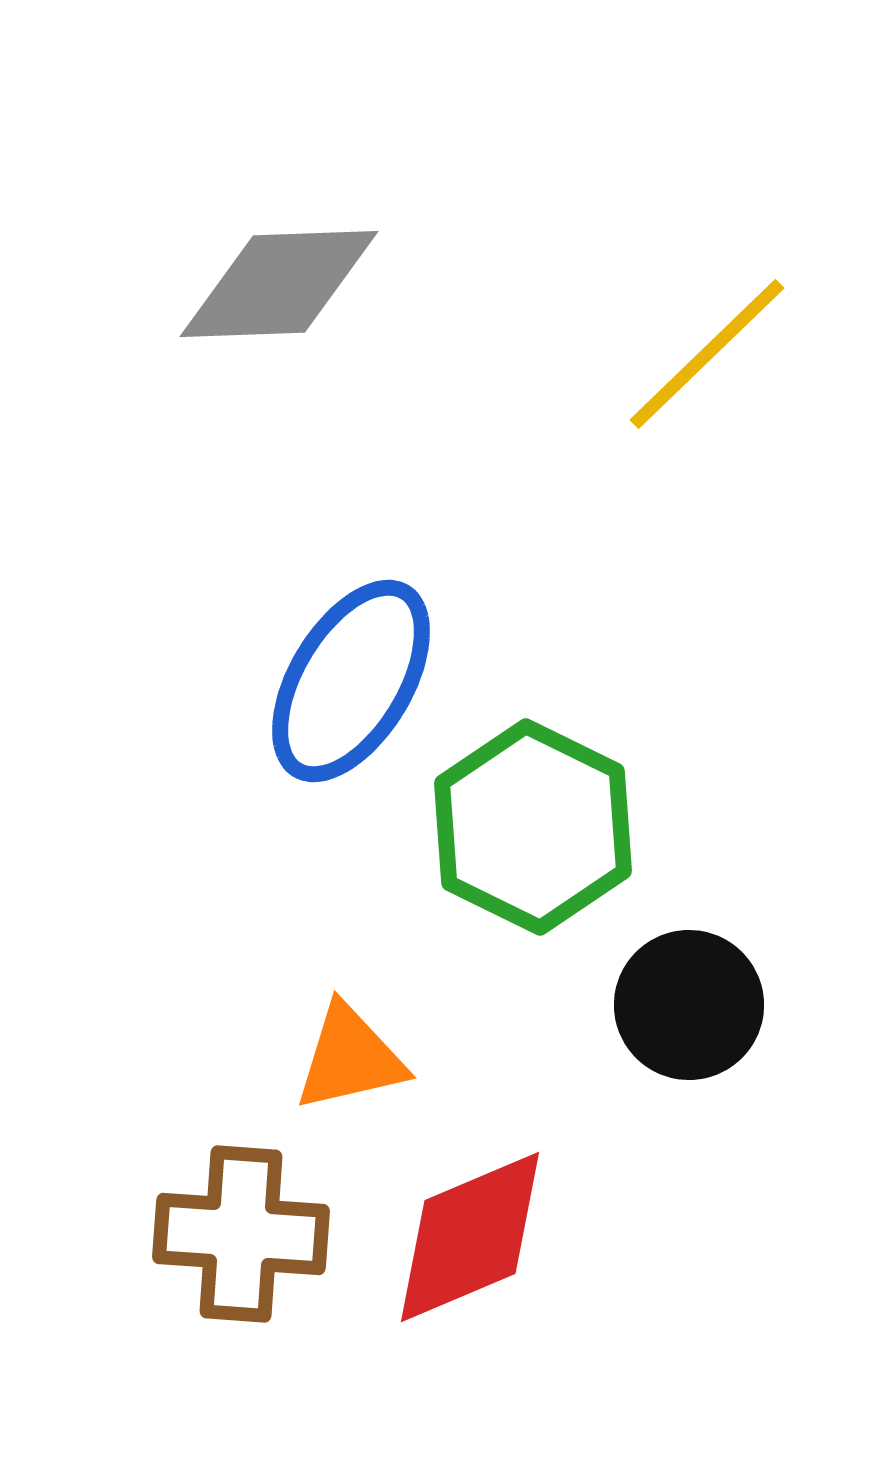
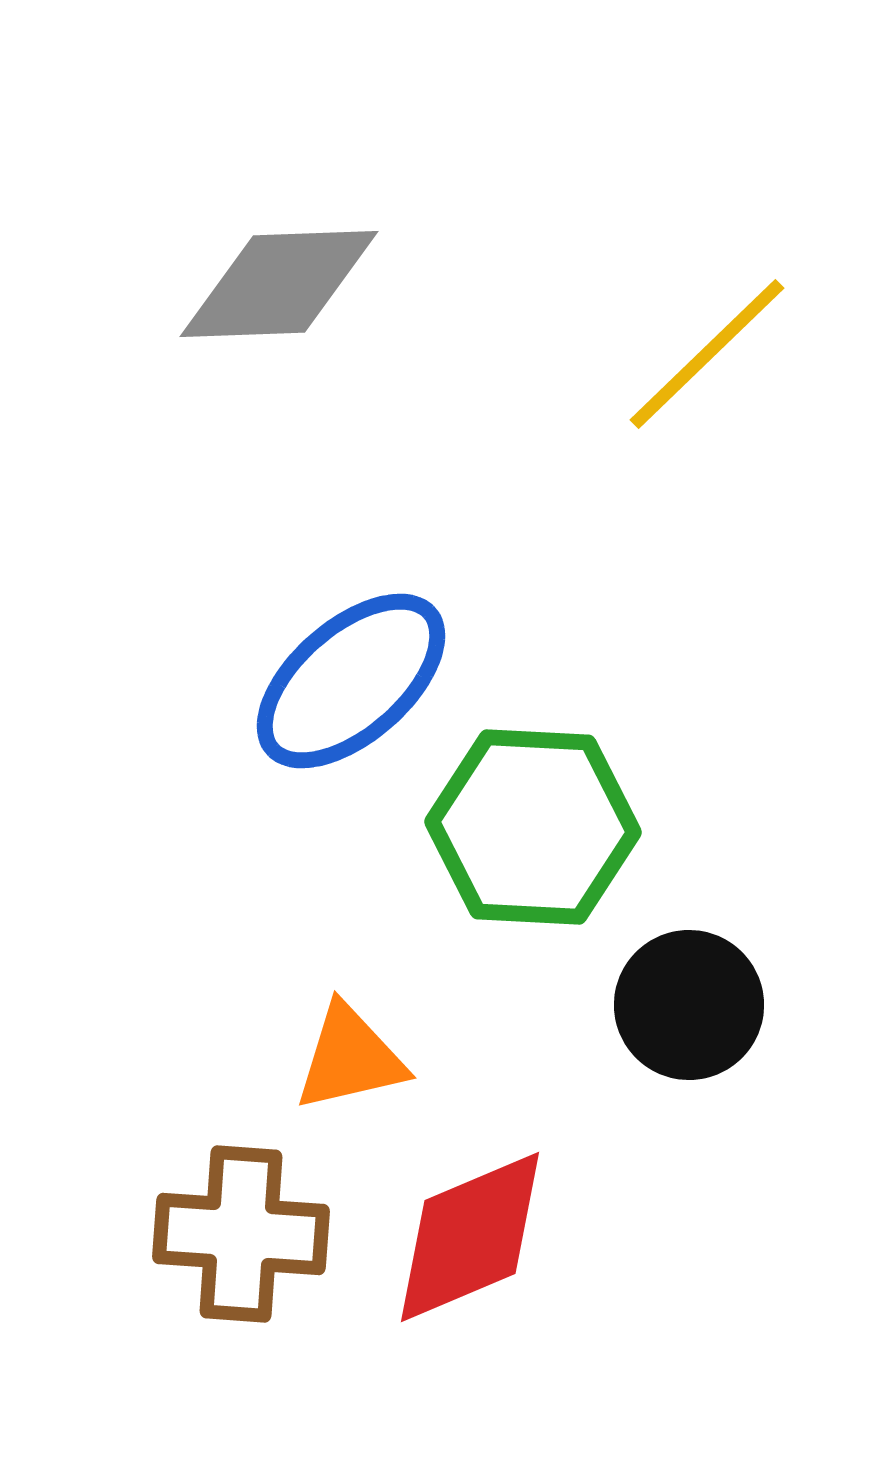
blue ellipse: rotated 18 degrees clockwise
green hexagon: rotated 23 degrees counterclockwise
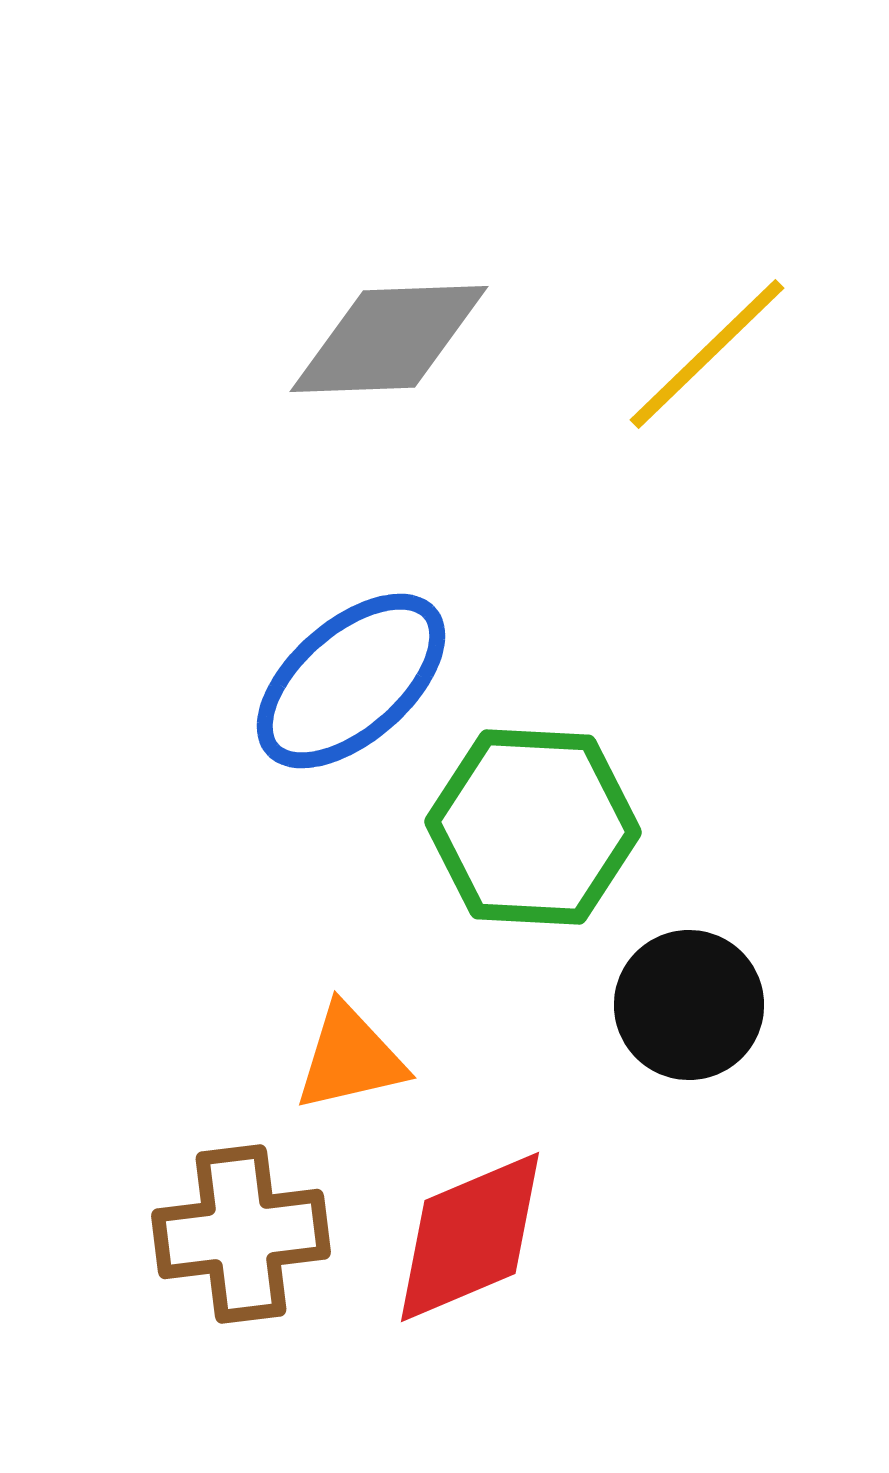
gray diamond: moved 110 px right, 55 px down
brown cross: rotated 11 degrees counterclockwise
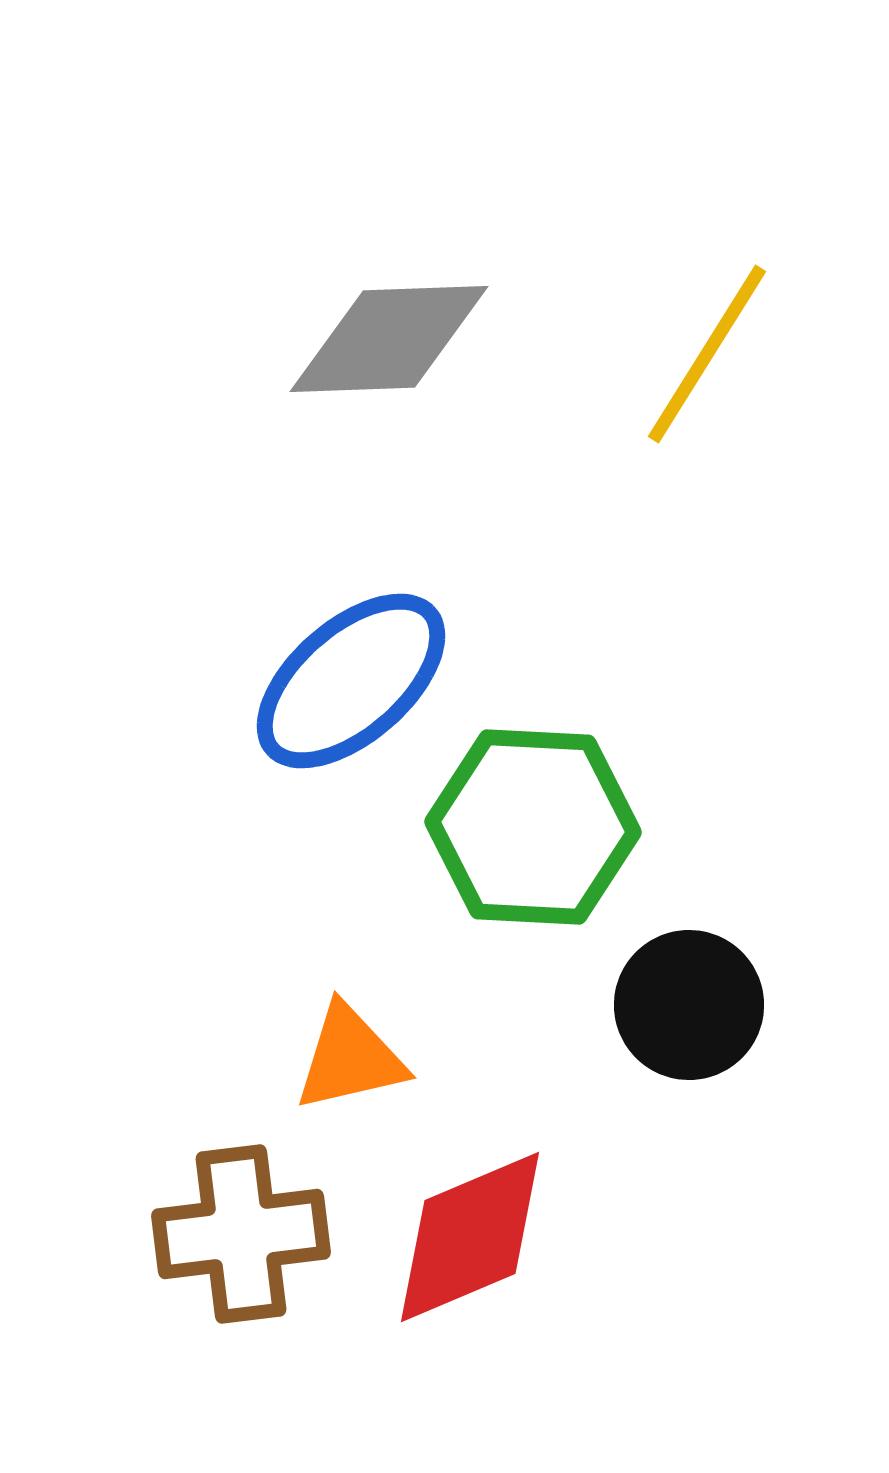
yellow line: rotated 14 degrees counterclockwise
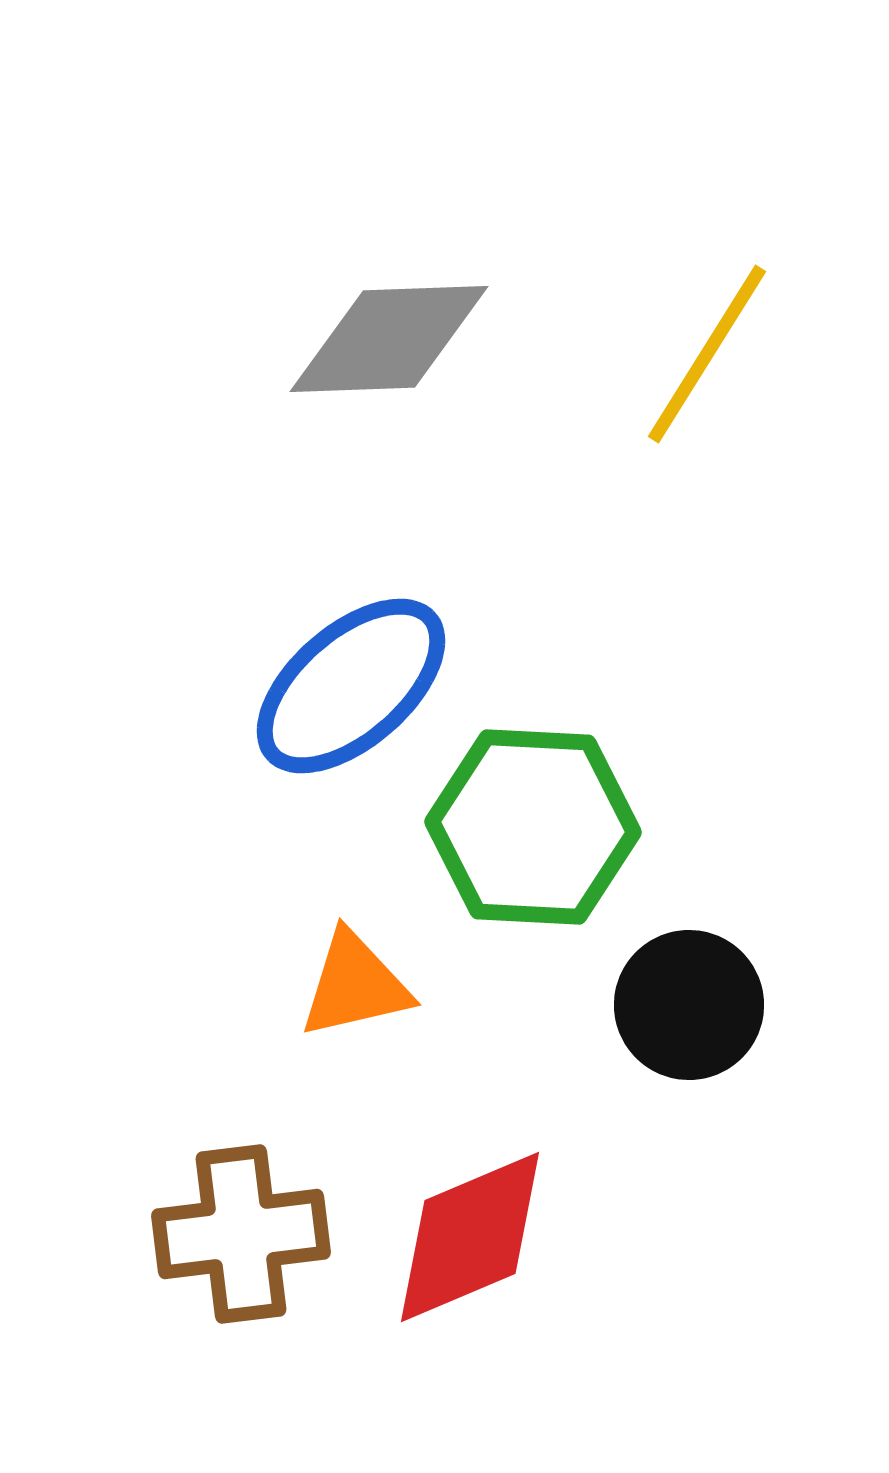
blue ellipse: moved 5 px down
orange triangle: moved 5 px right, 73 px up
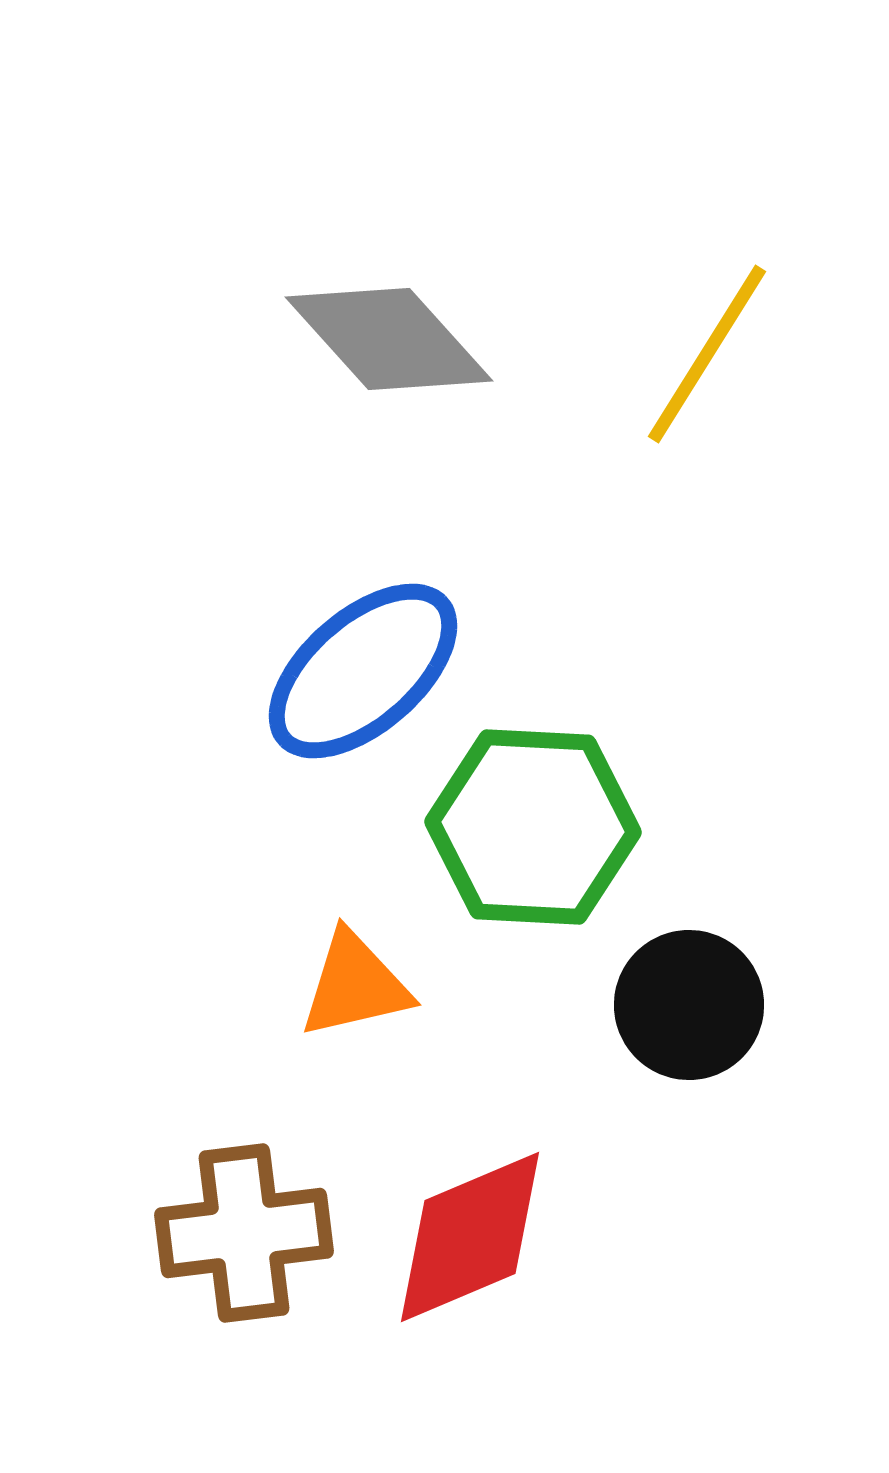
gray diamond: rotated 50 degrees clockwise
blue ellipse: moved 12 px right, 15 px up
brown cross: moved 3 px right, 1 px up
